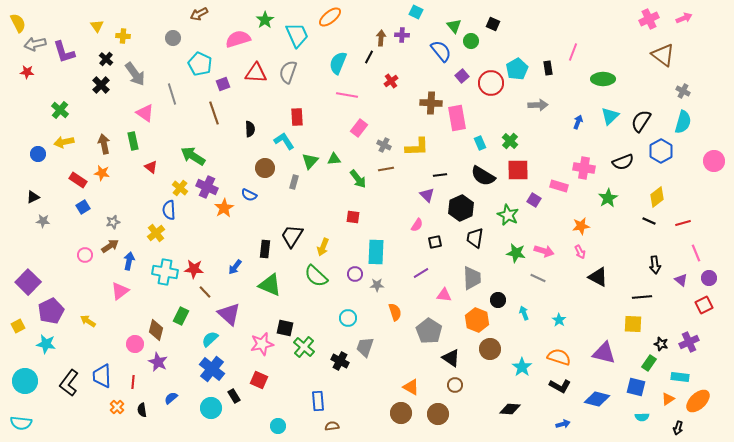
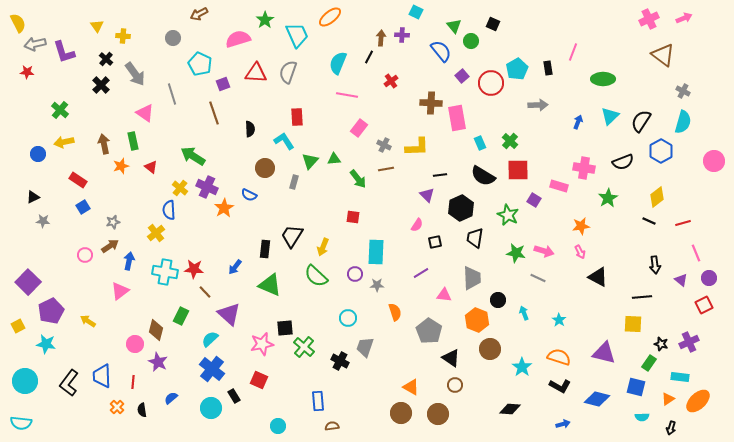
orange star at (102, 173): moved 19 px right, 7 px up; rotated 28 degrees counterclockwise
black square at (285, 328): rotated 18 degrees counterclockwise
black arrow at (678, 428): moved 7 px left
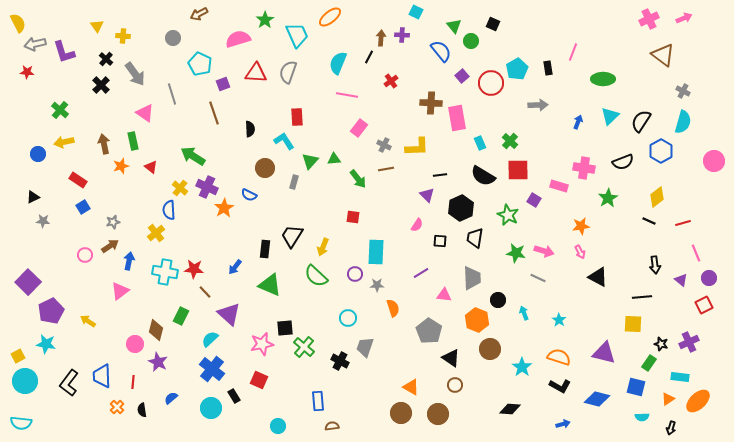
black square at (435, 242): moved 5 px right, 1 px up; rotated 16 degrees clockwise
orange semicircle at (395, 312): moved 2 px left, 4 px up
yellow square at (18, 326): moved 30 px down
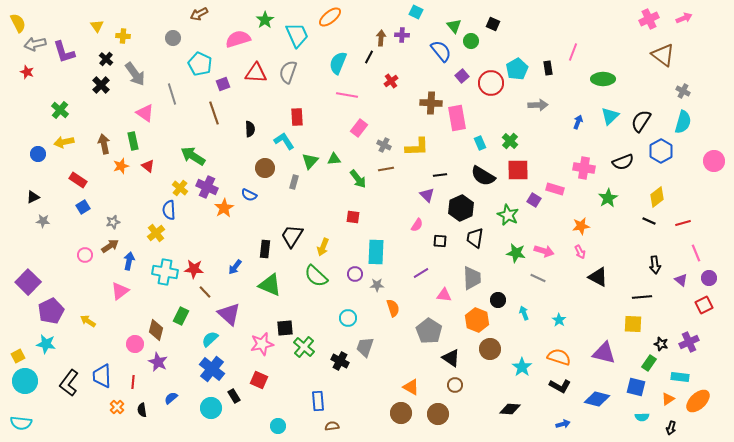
red star at (27, 72): rotated 16 degrees clockwise
red triangle at (151, 167): moved 3 px left, 1 px up
pink rectangle at (559, 186): moved 4 px left, 3 px down
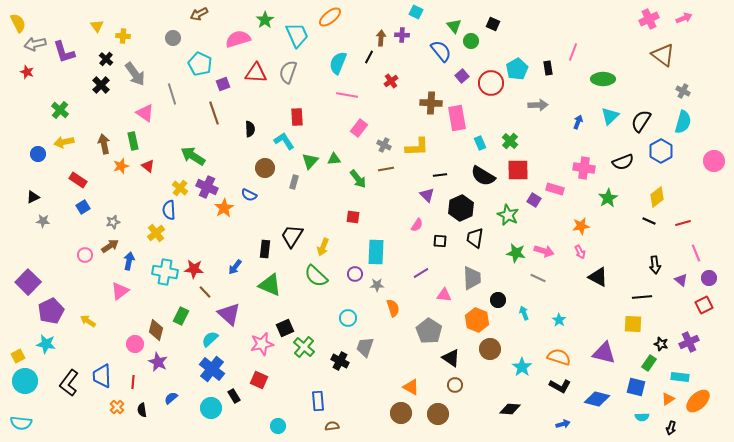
black square at (285, 328): rotated 18 degrees counterclockwise
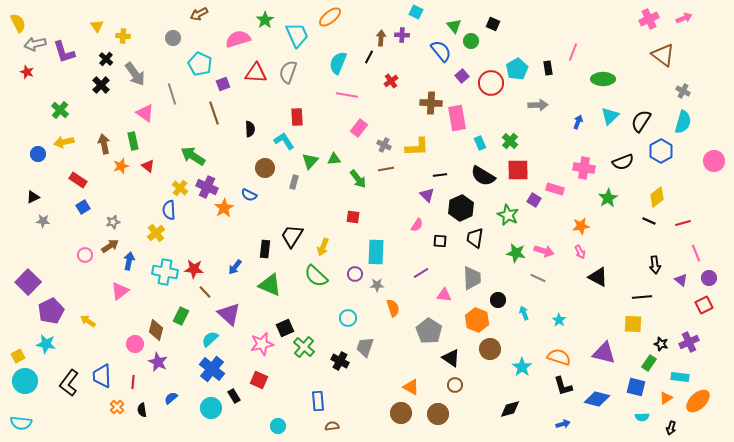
black L-shape at (560, 386): moved 3 px right; rotated 45 degrees clockwise
orange triangle at (668, 399): moved 2 px left, 1 px up
black diamond at (510, 409): rotated 20 degrees counterclockwise
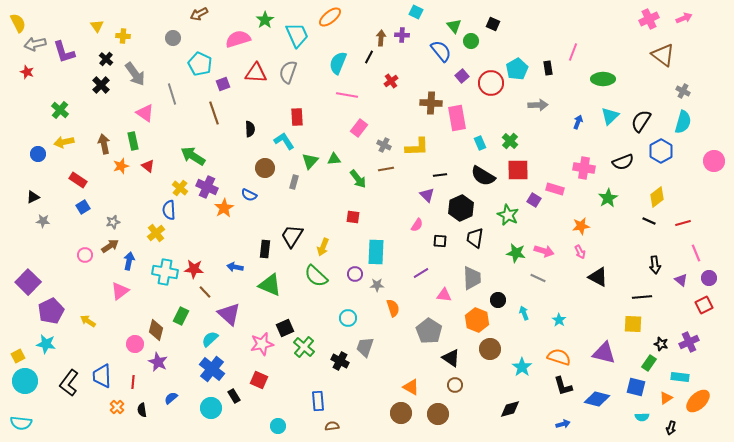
blue arrow at (235, 267): rotated 63 degrees clockwise
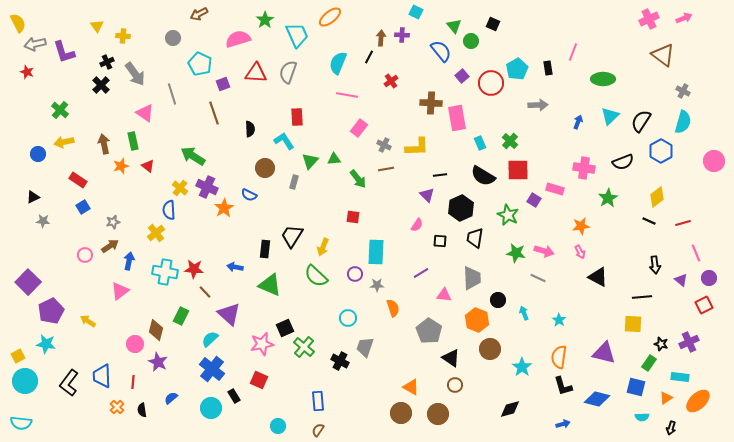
black cross at (106, 59): moved 1 px right, 3 px down; rotated 24 degrees clockwise
orange semicircle at (559, 357): rotated 100 degrees counterclockwise
brown semicircle at (332, 426): moved 14 px left, 4 px down; rotated 48 degrees counterclockwise
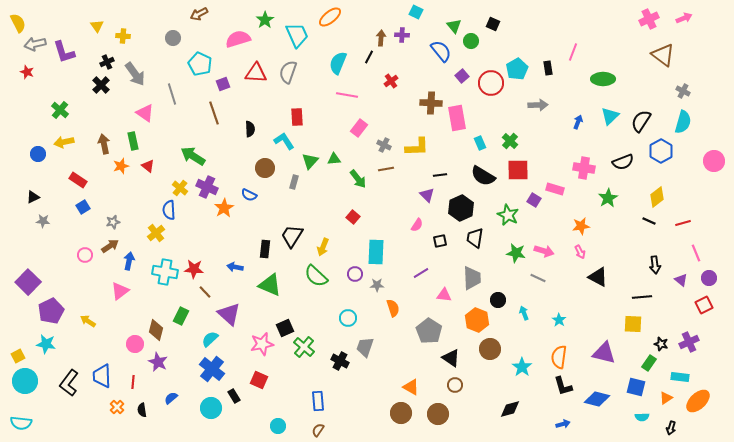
red square at (353, 217): rotated 32 degrees clockwise
black square at (440, 241): rotated 16 degrees counterclockwise
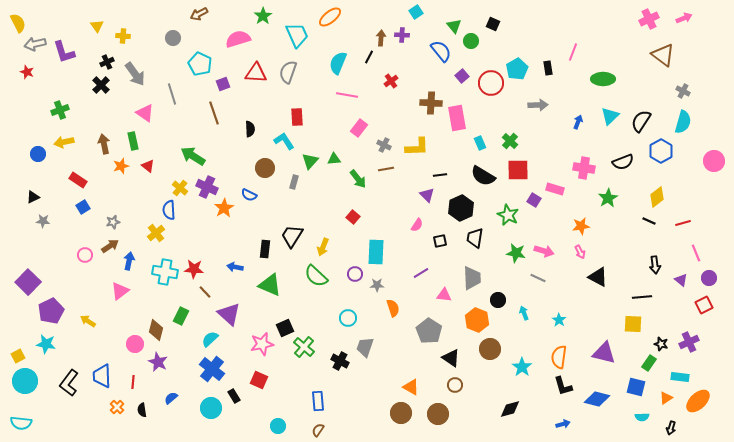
cyan square at (416, 12): rotated 32 degrees clockwise
green star at (265, 20): moved 2 px left, 4 px up
green cross at (60, 110): rotated 30 degrees clockwise
